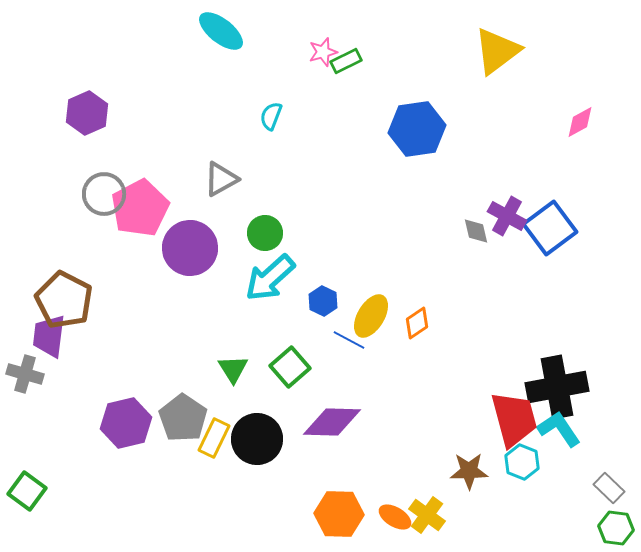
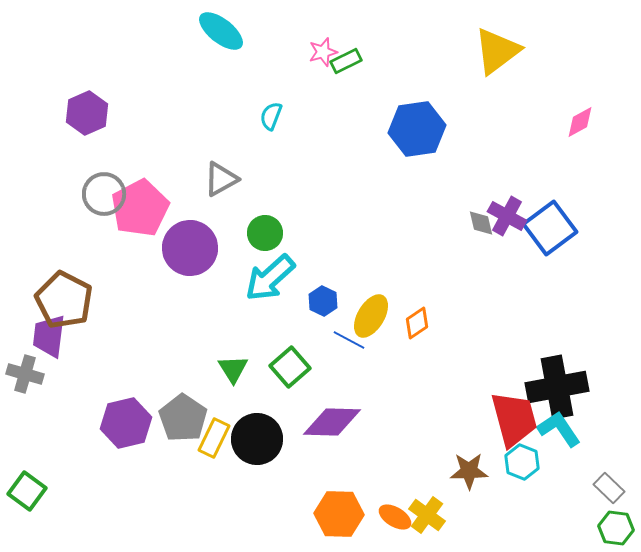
gray diamond at (476, 231): moved 5 px right, 8 px up
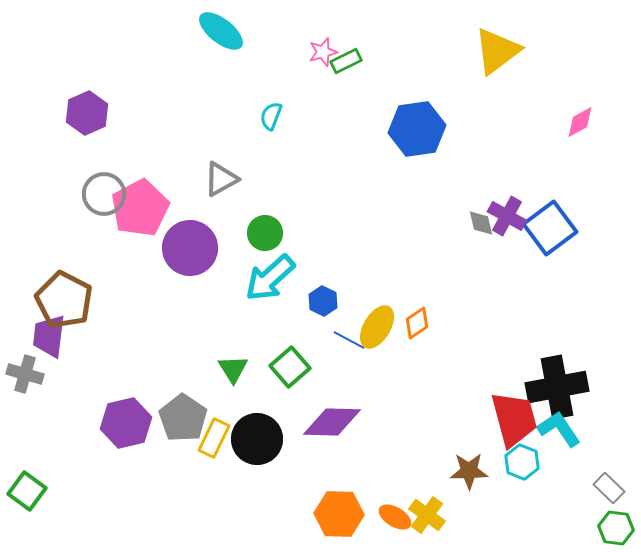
yellow ellipse at (371, 316): moved 6 px right, 11 px down
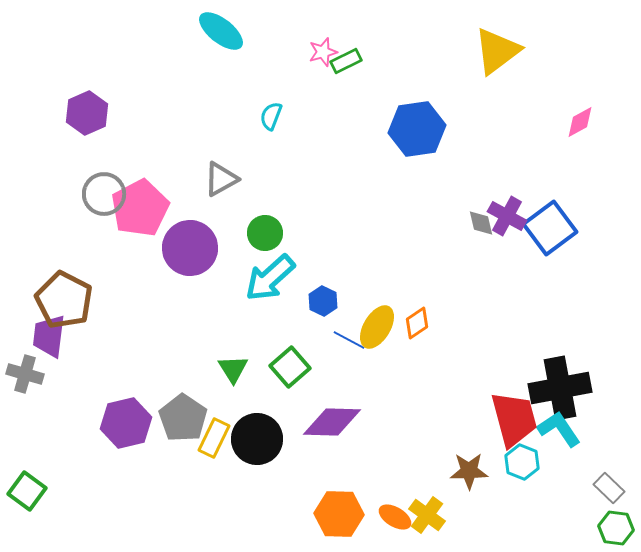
black cross at (557, 387): moved 3 px right, 1 px down
